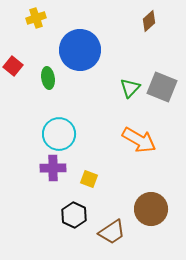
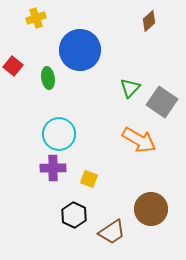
gray square: moved 15 px down; rotated 12 degrees clockwise
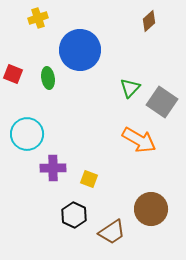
yellow cross: moved 2 px right
red square: moved 8 px down; rotated 18 degrees counterclockwise
cyan circle: moved 32 px left
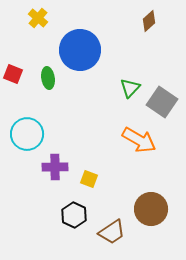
yellow cross: rotated 30 degrees counterclockwise
purple cross: moved 2 px right, 1 px up
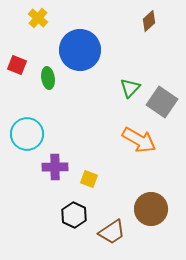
red square: moved 4 px right, 9 px up
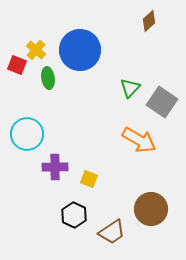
yellow cross: moved 2 px left, 32 px down
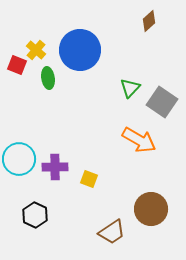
cyan circle: moved 8 px left, 25 px down
black hexagon: moved 39 px left
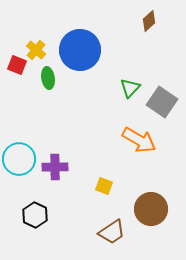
yellow square: moved 15 px right, 7 px down
